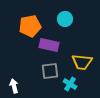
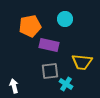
cyan cross: moved 4 px left
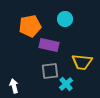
cyan cross: rotated 16 degrees clockwise
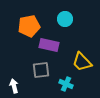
orange pentagon: moved 1 px left
yellow trapezoid: rotated 40 degrees clockwise
gray square: moved 9 px left, 1 px up
cyan cross: rotated 24 degrees counterclockwise
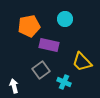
gray square: rotated 30 degrees counterclockwise
cyan cross: moved 2 px left, 2 px up
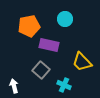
gray square: rotated 12 degrees counterclockwise
cyan cross: moved 3 px down
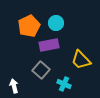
cyan circle: moved 9 px left, 4 px down
orange pentagon: rotated 15 degrees counterclockwise
purple rectangle: rotated 24 degrees counterclockwise
yellow trapezoid: moved 1 px left, 2 px up
cyan cross: moved 1 px up
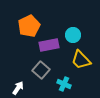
cyan circle: moved 17 px right, 12 px down
white arrow: moved 4 px right, 2 px down; rotated 48 degrees clockwise
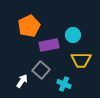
yellow trapezoid: rotated 45 degrees counterclockwise
white arrow: moved 4 px right, 7 px up
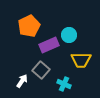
cyan circle: moved 4 px left
purple rectangle: rotated 12 degrees counterclockwise
